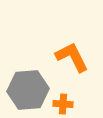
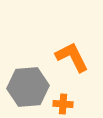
gray hexagon: moved 3 px up
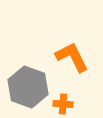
gray hexagon: rotated 24 degrees clockwise
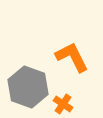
orange cross: rotated 30 degrees clockwise
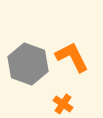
gray hexagon: moved 23 px up
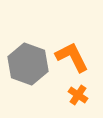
orange cross: moved 15 px right, 9 px up
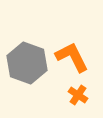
gray hexagon: moved 1 px left, 1 px up
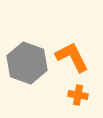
orange cross: rotated 24 degrees counterclockwise
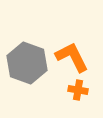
orange cross: moved 5 px up
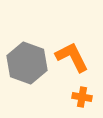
orange cross: moved 4 px right, 7 px down
